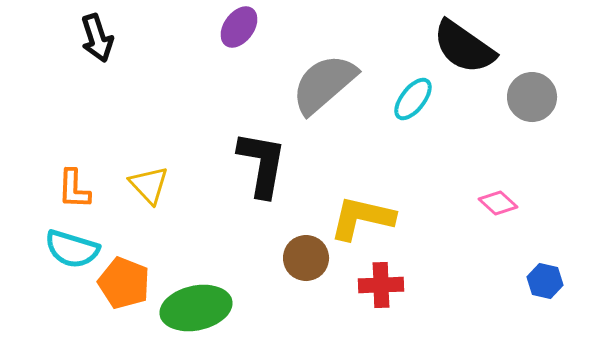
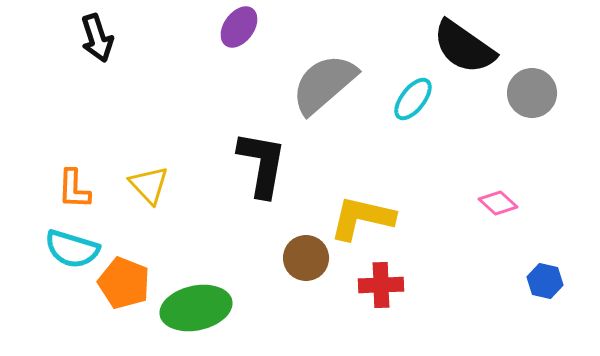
gray circle: moved 4 px up
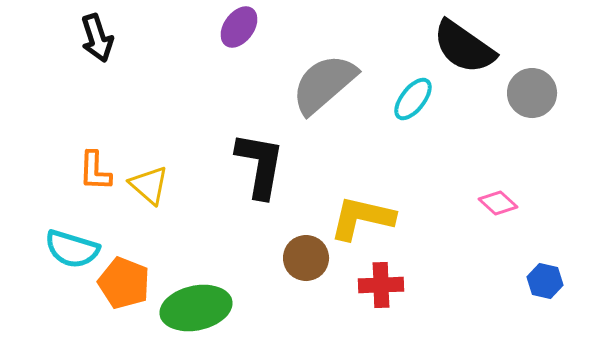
black L-shape: moved 2 px left, 1 px down
yellow triangle: rotated 6 degrees counterclockwise
orange L-shape: moved 21 px right, 18 px up
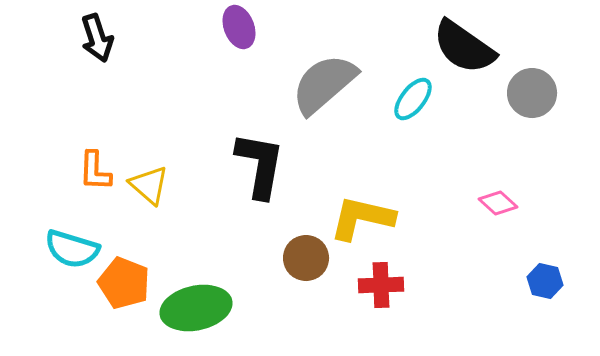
purple ellipse: rotated 57 degrees counterclockwise
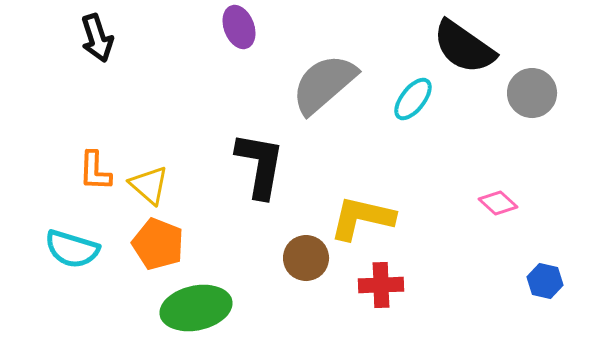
orange pentagon: moved 34 px right, 39 px up
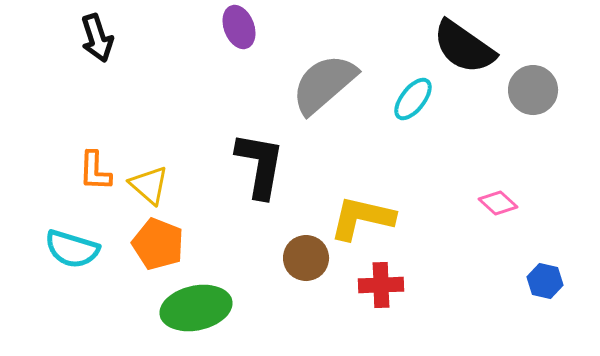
gray circle: moved 1 px right, 3 px up
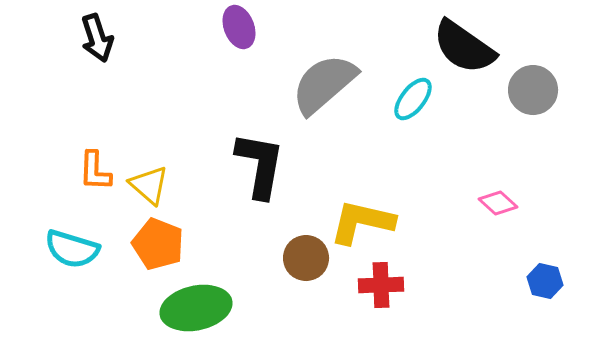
yellow L-shape: moved 4 px down
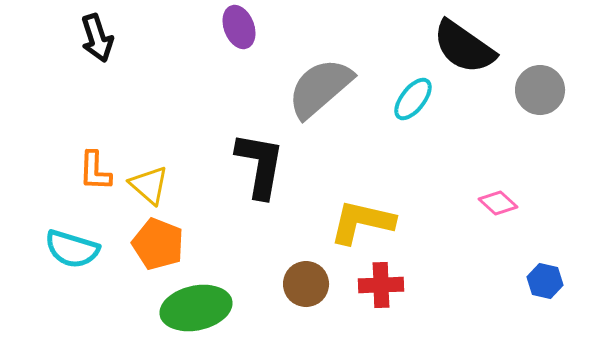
gray semicircle: moved 4 px left, 4 px down
gray circle: moved 7 px right
brown circle: moved 26 px down
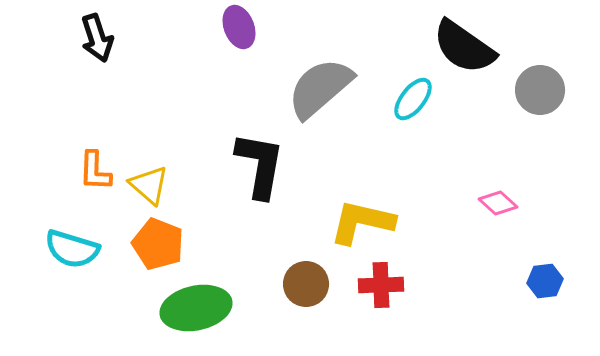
blue hexagon: rotated 20 degrees counterclockwise
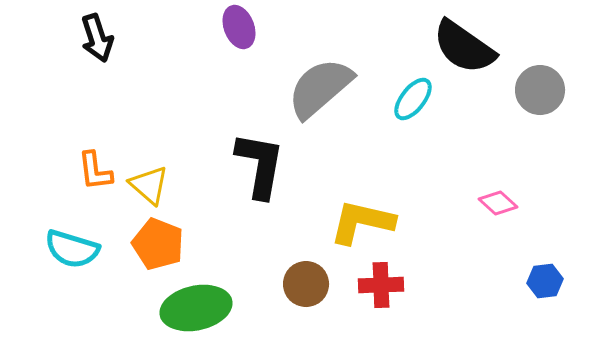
orange L-shape: rotated 9 degrees counterclockwise
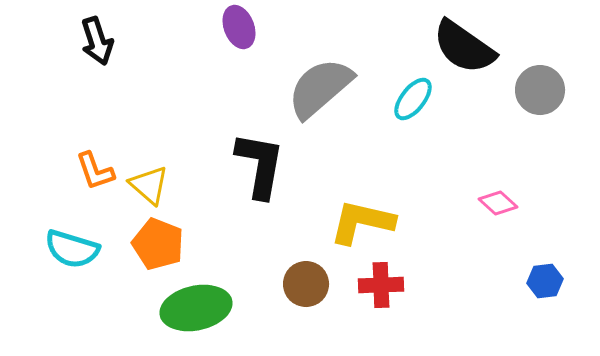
black arrow: moved 3 px down
orange L-shape: rotated 12 degrees counterclockwise
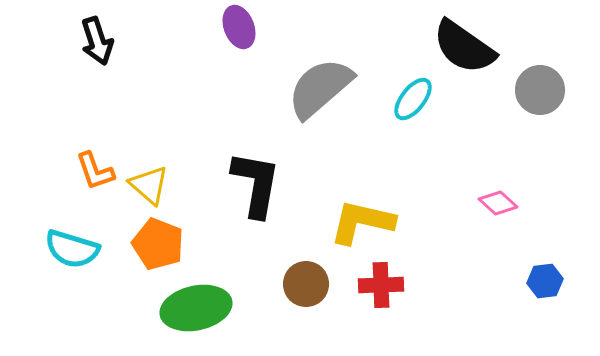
black L-shape: moved 4 px left, 19 px down
